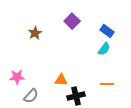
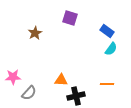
purple square: moved 2 px left, 3 px up; rotated 28 degrees counterclockwise
cyan semicircle: moved 7 px right
pink star: moved 4 px left
gray semicircle: moved 2 px left, 3 px up
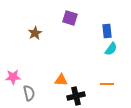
blue rectangle: rotated 48 degrees clockwise
gray semicircle: rotated 56 degrees counterclockwise
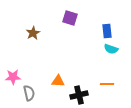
brown star: moved 2 px left
cyan semicircle: rotated 72 degrees clockwise
orange triangle: moved 3 px left, 1 px down
black cross: moved 3 px right, 1 px up
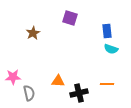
black cross: moved 2 px up
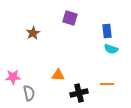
orange triangle: moved 6 px up
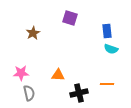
pink star: moved 8 px right, 4 px up
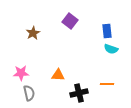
purple square: moved 3 px down; rotated 21 degrees clockwise
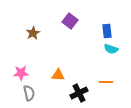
orange line: moved 1 px left, 2 px up
black cross: rotated 12 degrees counterclockwise
